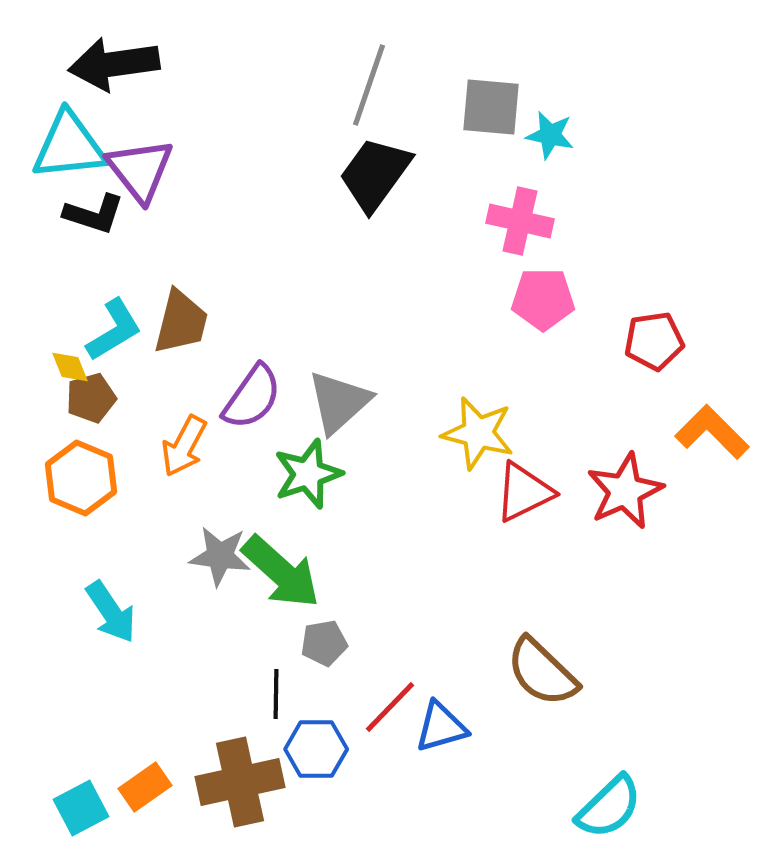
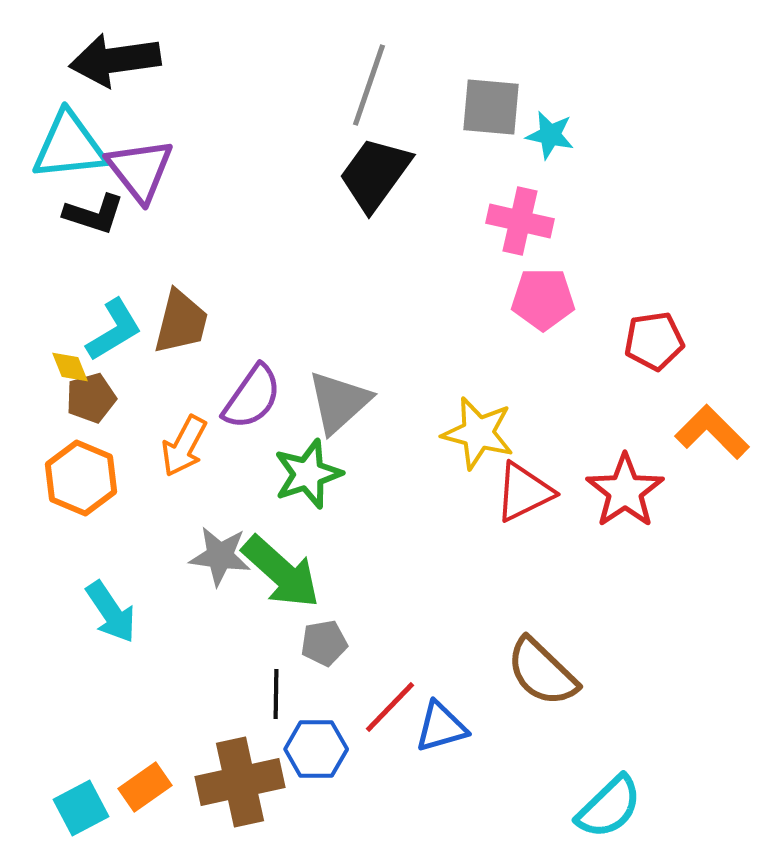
black arrow: moved 1 px right, 4 px up
red star: rotated 10 degrees counterclockwise
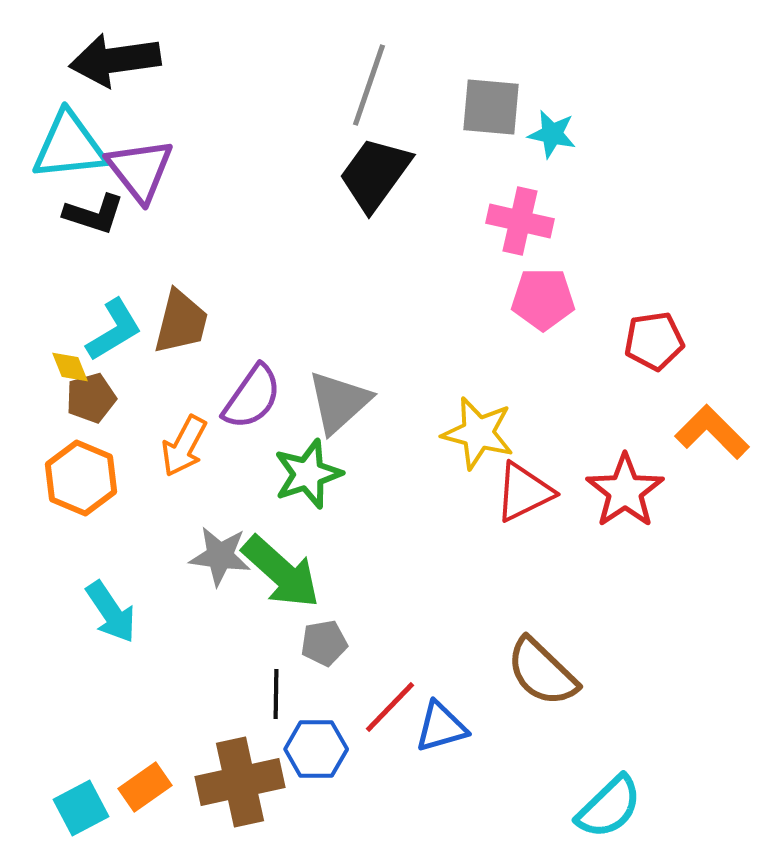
cyan star: moved 2 px right, 1 px up
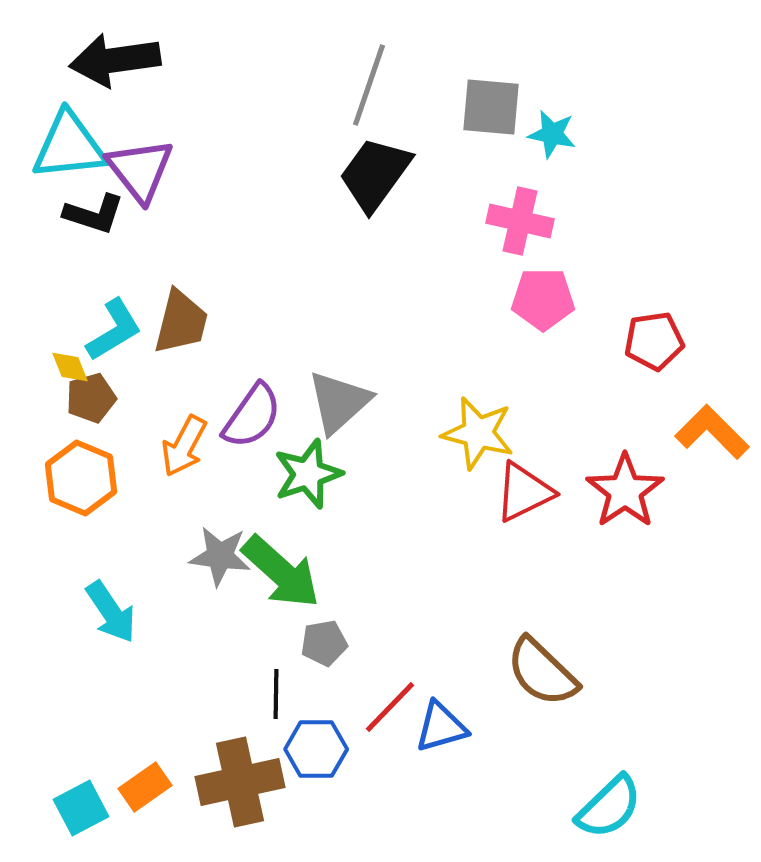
purple semicircle: moved 19 px down
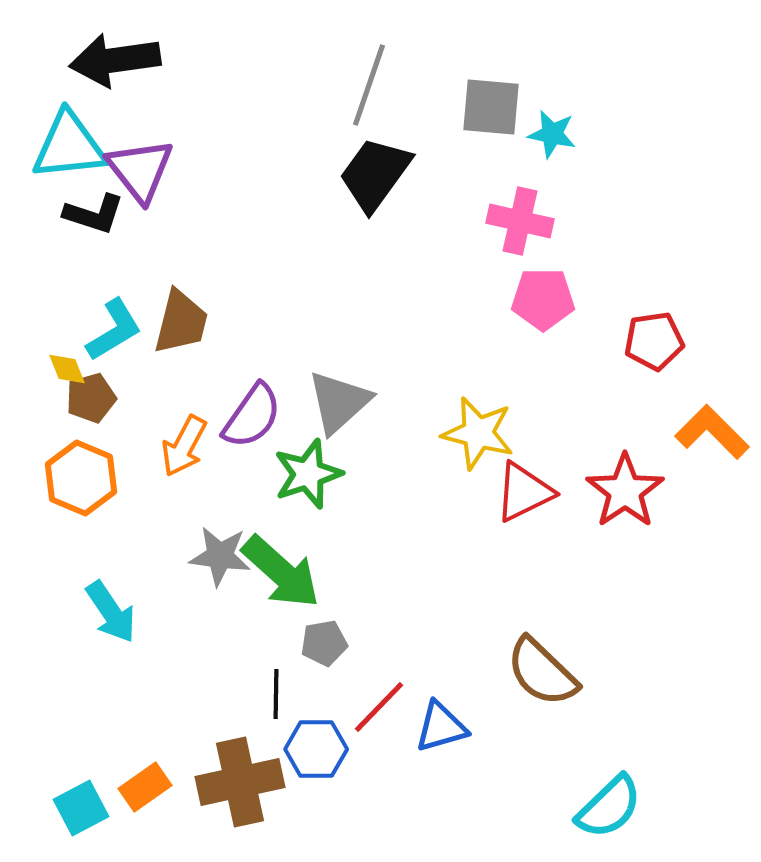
yellow diamond: moved 3 px left, 2 px down
red line: moved 11 px left
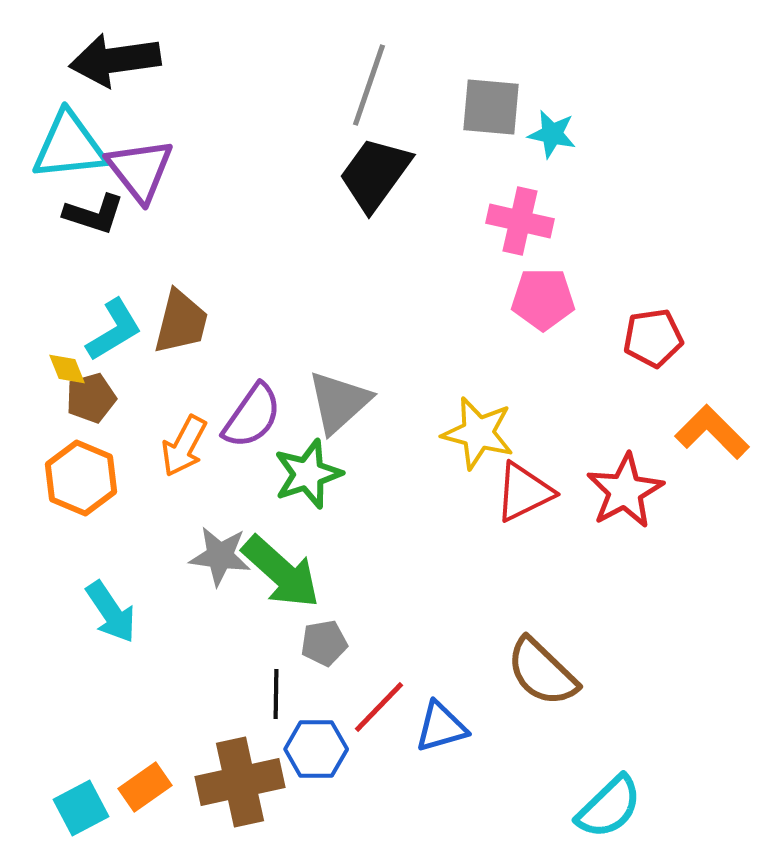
red pentagon: moved 1 px left, 3 px up
red star: rotated 6 degrees clockwise
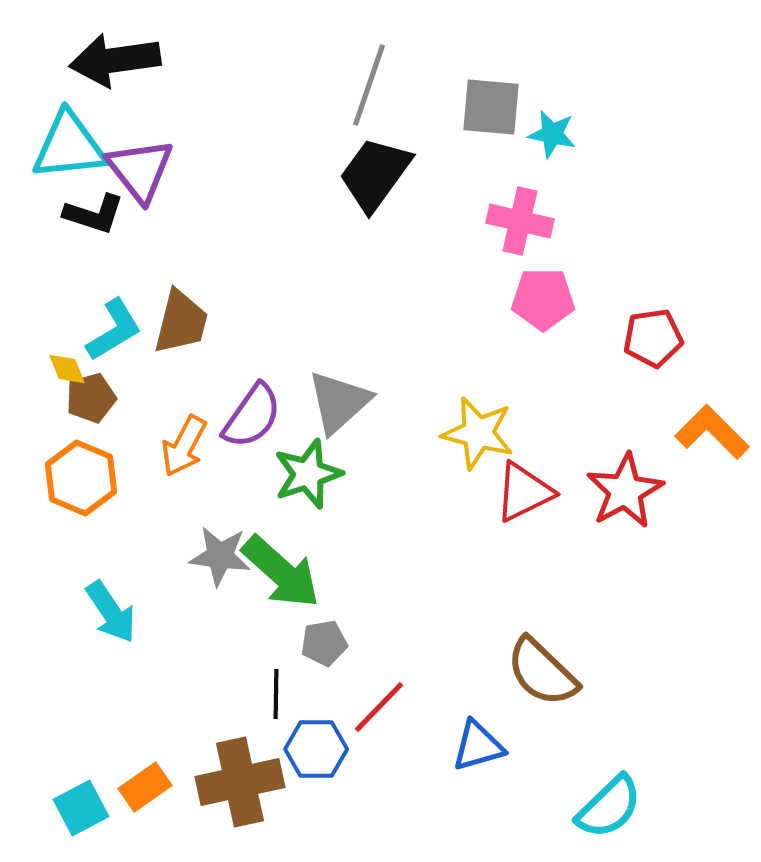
blue triangle: moved 37 px right, 19 px down
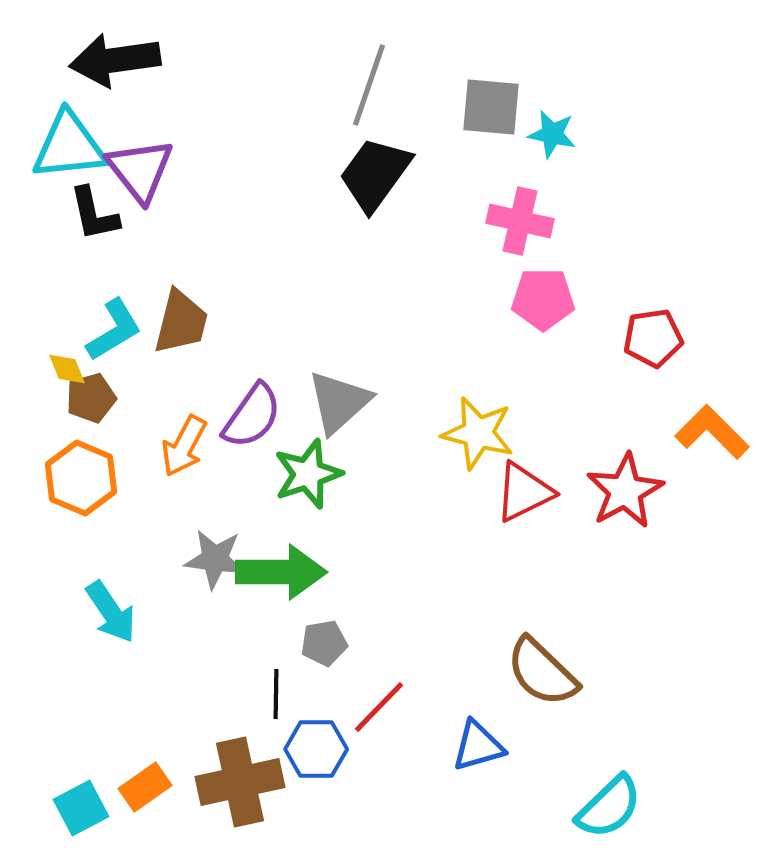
black L-shape: rotated 60 degrees clockwise
gray star: moved 5 px left, 3 px down
green arrow: rotated 42 degrees counterclockwise
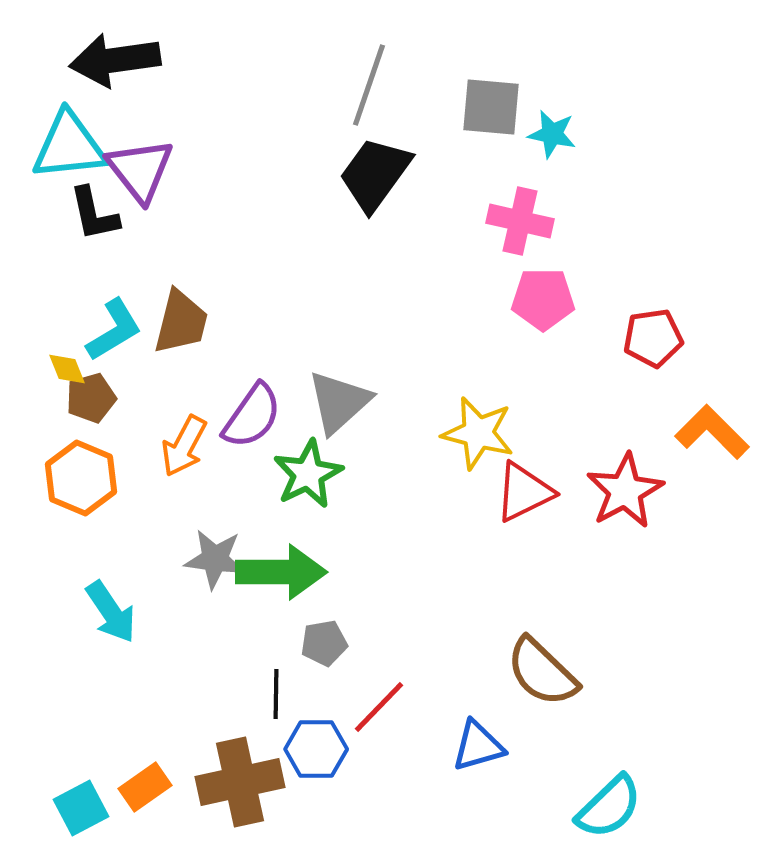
green star: rotated 8 degrees counterclockwise
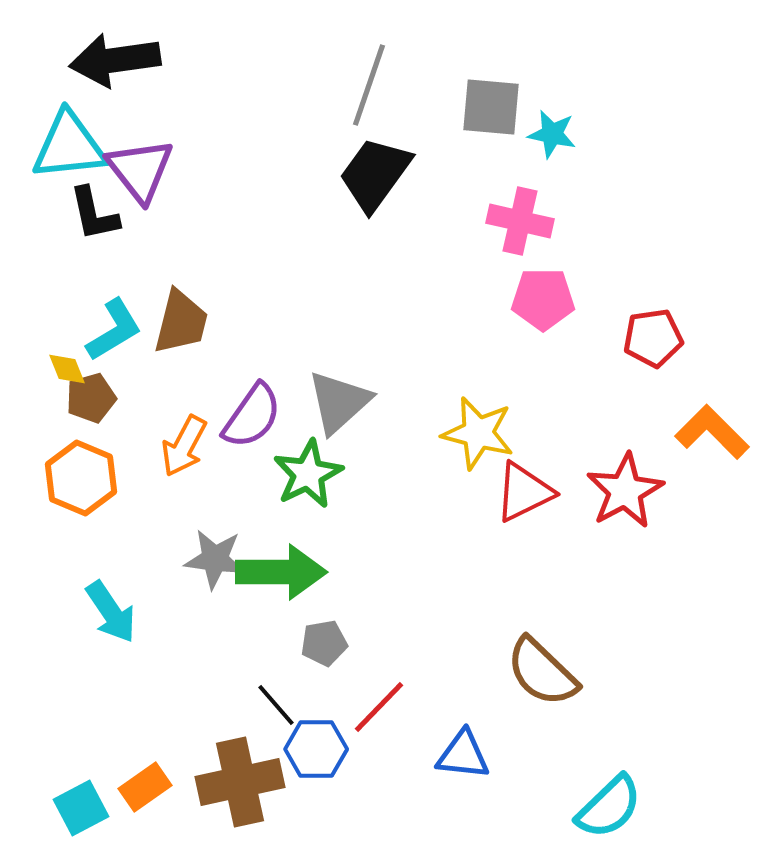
black line: moved 11 px down; rotated 42 degrees counterclockwise
blue triangle: moved 15 px left, 9 px down; rotated 22 degrees clockwise
